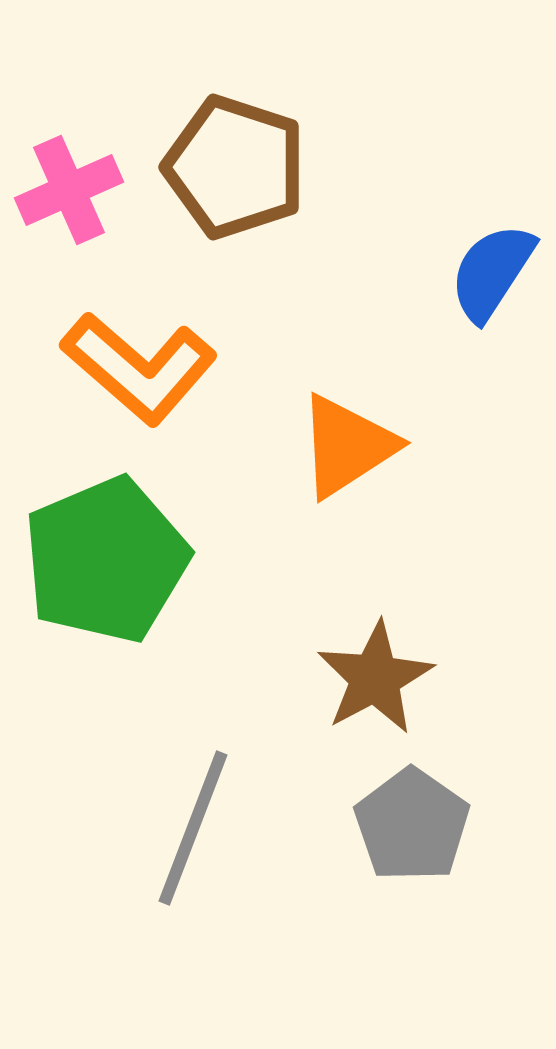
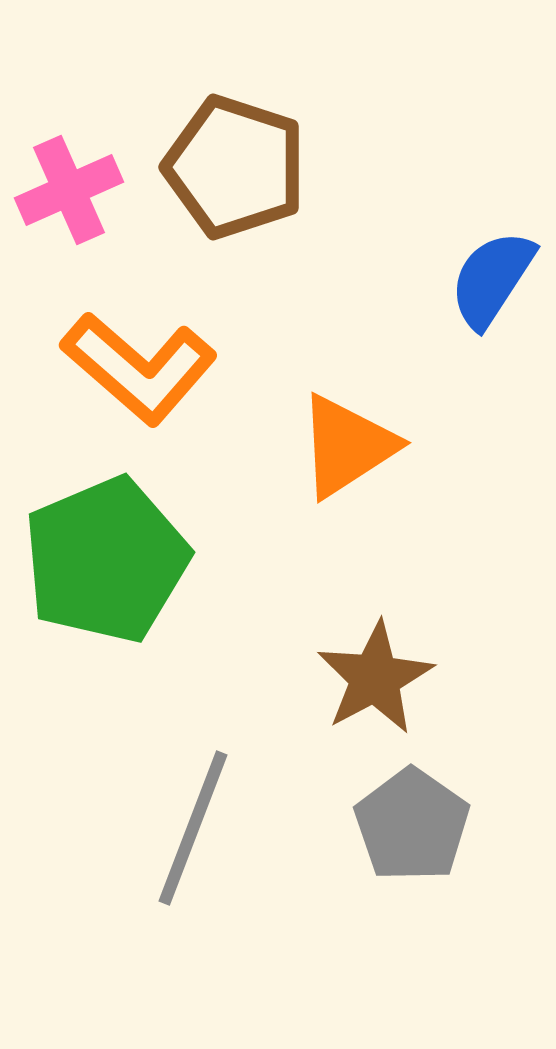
blue semicircle: moved 7 px down
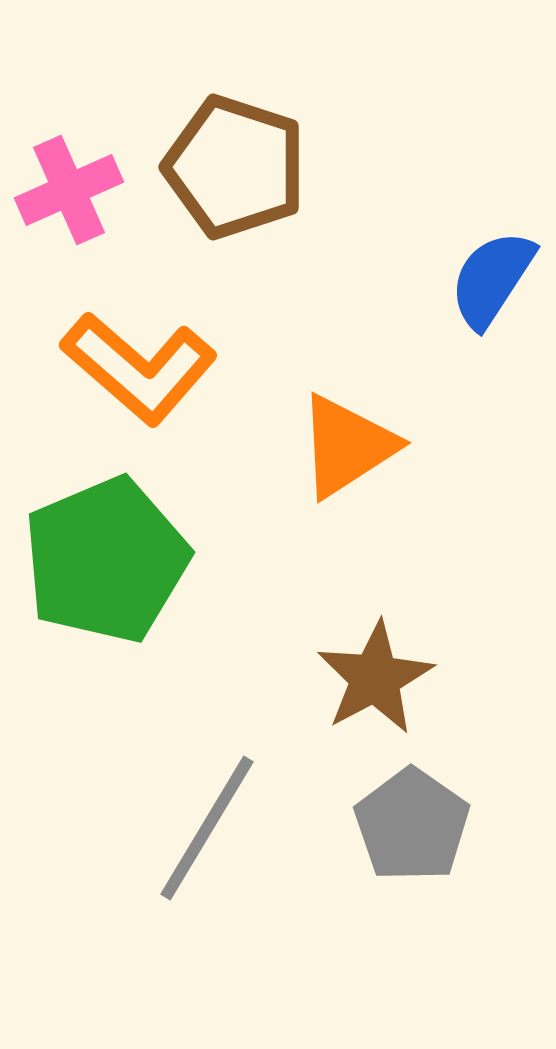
gray line: moved 14 px right; rotated 10 degrees clockwise
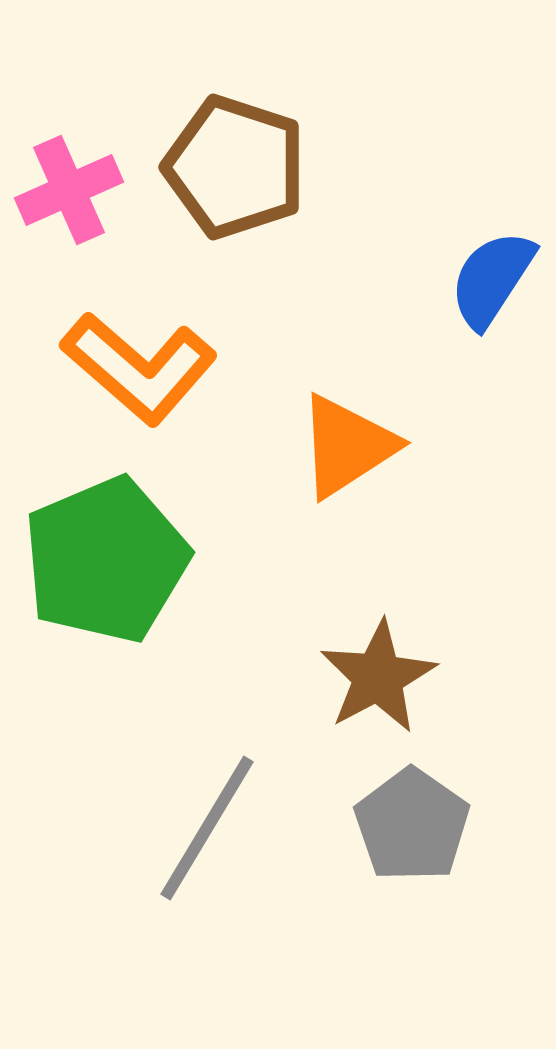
brown star: moved 3 px right, 1 px up
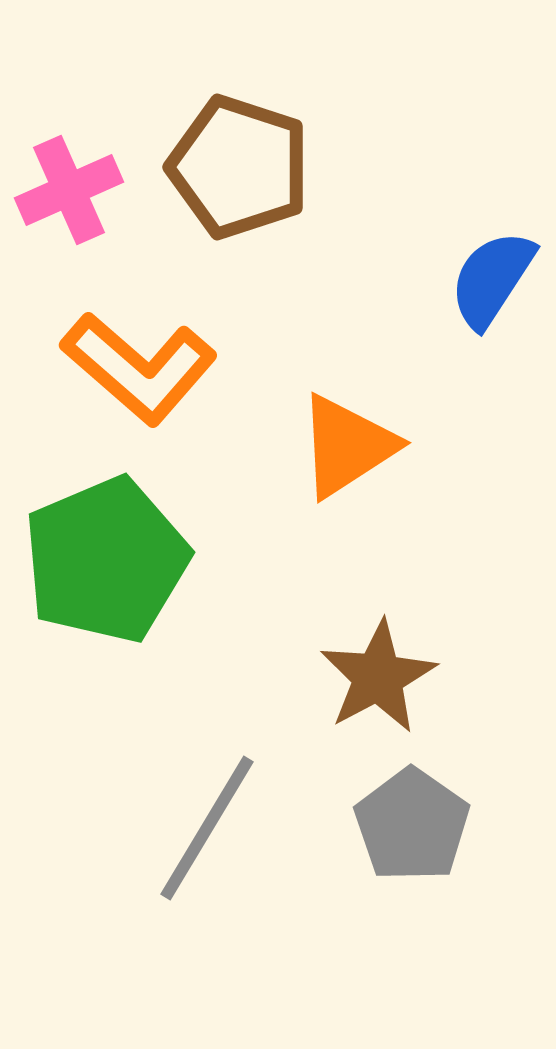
brown pentagon: moved 4 px right
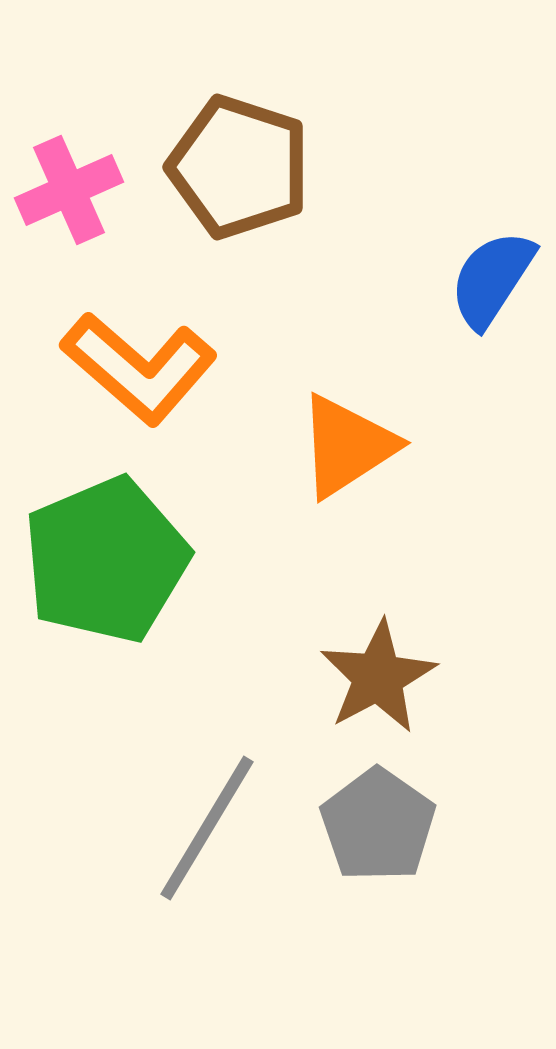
gray pentagon: moved 34 px left
